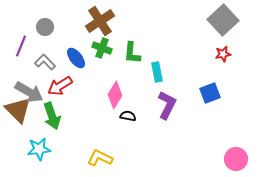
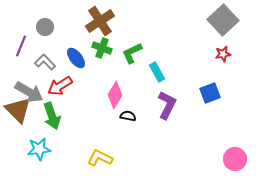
green L-shape: rotated 60 degrees clockwise
cyan rectangle: rotated 18 degrees counterclockwise
pink circle: moved 1 px left
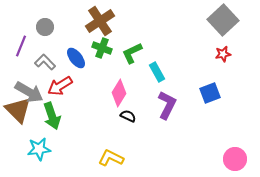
pink diamond: moved 4 px right, 2 px up
black semicircle: rotated 14 degrees clockwise
yellow L-shape: moved 11 px right
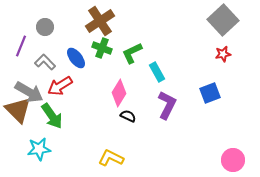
green arrow: rotated 16 degrees counterclockwise
pink circle: moved 2 px left, 1 px down
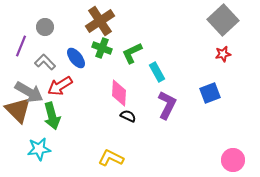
pink diamond: rotated 28 degrees counterclockwise
green arrow: rotated 20 degrees clockwise
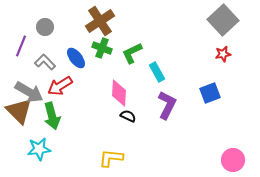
brown triangle: moved 1 px right, 1 px down
yellow L-shape: rotated 20 degrees counterclockwise
